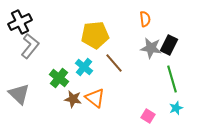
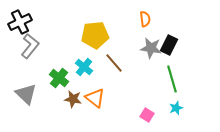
gray triangle: moved 7 px right
pink square: moved 1 px left, 1 px up
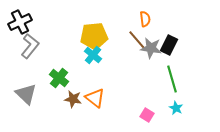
yellow pentagon: moved 1 px left, 1 px down
brown line: moved 23 px right, 23 px up
cyan cross: moved 9 px right, 12 px up
cyan star: rotated 24 degrees counterclockwise
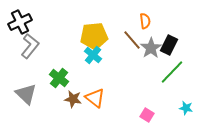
orange semicircle: moved 2 px down
brown line: moved 5 px left
gray star: rotated 30 degrees clockwise
green line: moved 7 px up; rotated 60 degrees clockwise
cyan star: moved 10 px right; rotated 16 degrees counterclockwise
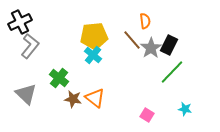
cyan star: moved 1 px left, 1 px down
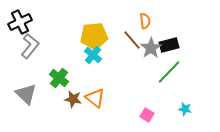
black rectangle: rotated 48 degrees clockwise
green line: moved 3 px left
